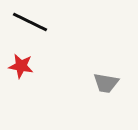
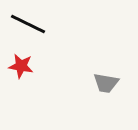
black line: moved 2 px left, 2 px down
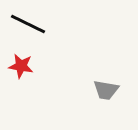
gray trapezoid: moved 7 px down
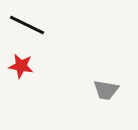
black line: moved 1 px left, 1 px down
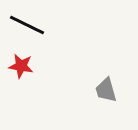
gray trapezoid: rotated 64 degrees clockwise
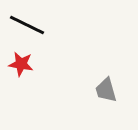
red star: moved 2 px up
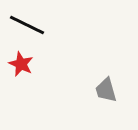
red star: rotated 15 degrees clockwise
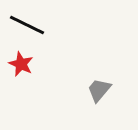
gray trapezoid: moved 7 px left; rotated 56 degrees clockwise
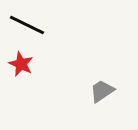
gray trapezoid: moved 3 px right, 1 px down; rotated 16 degrees clockwise
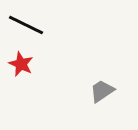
black line: moved 1 px left
